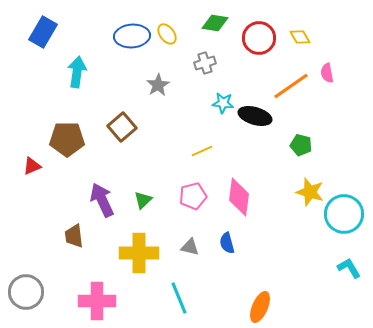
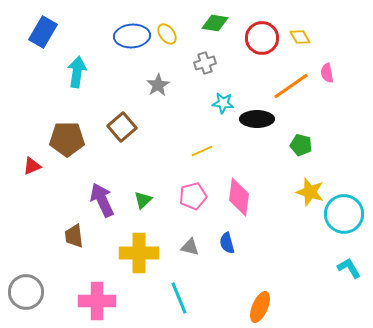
red circle: moved 3 px right
black ellipse: moved 2 px right, 3 px down; rotated 16 degrees counterclockwise
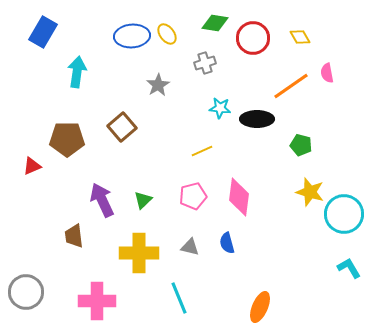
red circle: moved 9 px left
cyan star: moved 3 px left, 5 px down
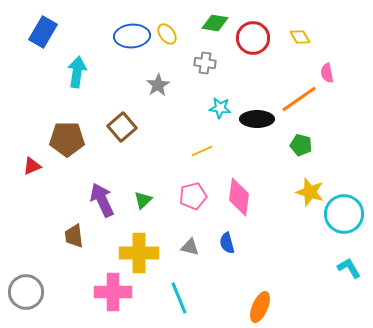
gray cross: rotated 25 degrees clockwise
orange line: moved 8 px right, 13 px down
pink cross: moved 16 px right, 9 px up
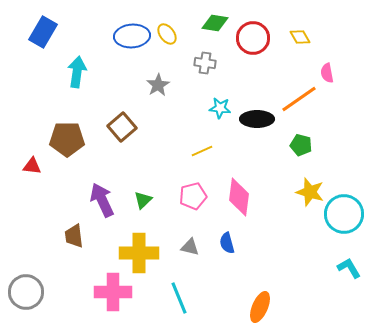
red triangle: rotated 30 degrees clockwise
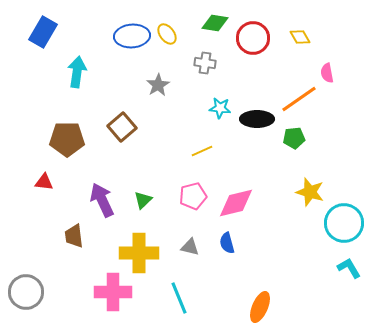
green pentagon: moved 7 px left, 7 px up; rotated 20 degrees counterclockwise
red triangle: moved 12 px right, 16 px down
pink diamond: moved 3 px left, 6 px down; rotated 69 degrees clockwise
cyan circle: moved 9 px down
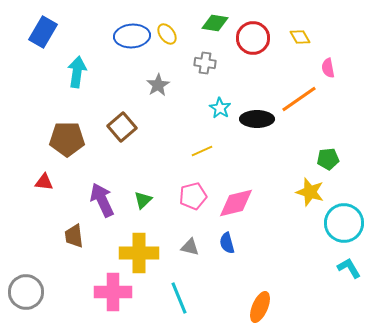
pink semicircle: moved 1 px right, 5 px up
cyan star: rotated 25 degrees clockwise
green pentagon: moved 34 px right, 21 px down
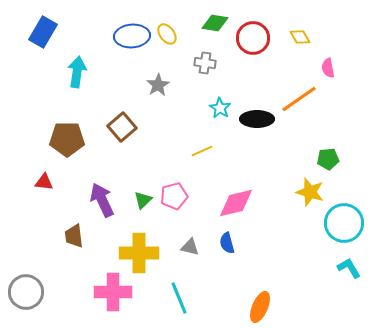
pink pentagon: moved 19 px left
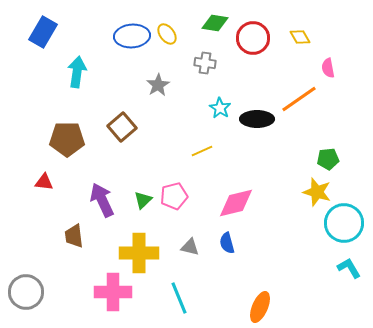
yellow star: moved 7 px right
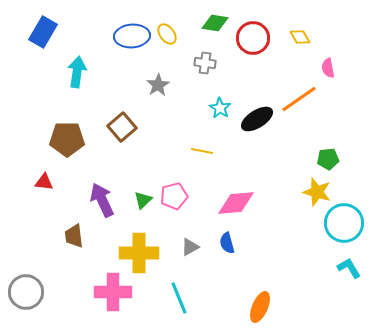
black ellipse: rotated 32 degrees counterclockwise
yellow line: rotated 35 degrees clockwise
pink diamond: rotated 9 degrees clockwise
gray triangle: rotated 42 degrees counterclockwise
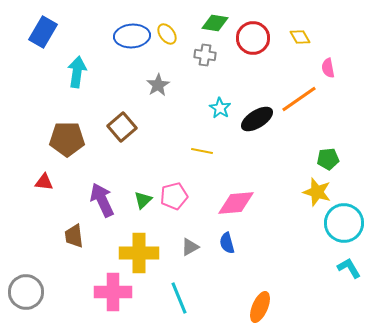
gray cross: moved 8 px up
